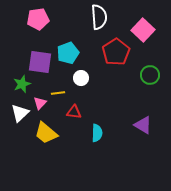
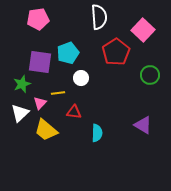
yellow trapezoid: moved 3 px up
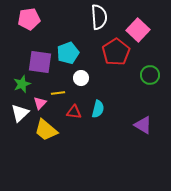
pink pentagon: moved 9 px left
pink square: moved 5 px left
cyan semicircle: moved 1 px right, 24 px up; rotated 12 degrees clockwise
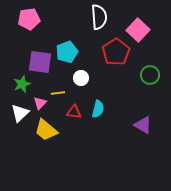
cyan pentagon: moved 1 px left, 1 px up
